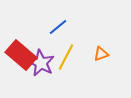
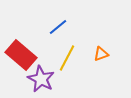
yellow line: moved 1 px right, 1 px down
purple star: moved 16 px down
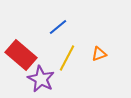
orange triangle: moved 2 px left
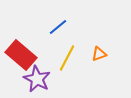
purple star: moved 4 px left
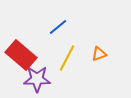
purple star: rotated 28 degrees counterclockwise
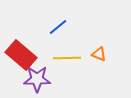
orange triangle: rotated 42 degrees clockwise
yellow line: rotated 60 degrees clockwise
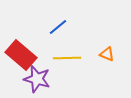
orange triangle: moved 8 px right
purple star: rotated 16 degrees clockwise
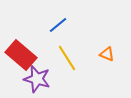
blue line: moved 2 px up
yellow line: rotated 60 degrees clockwise
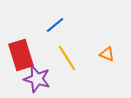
blue line: moved 3 px left
red rectangle: rotated 32 degrees clockwise
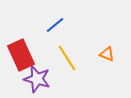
red rectangle: rotated 8 degrees counterclockwise
